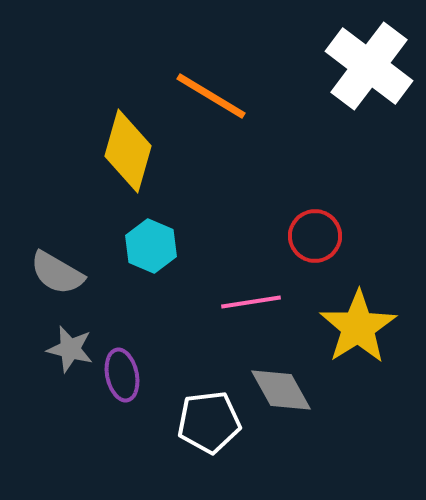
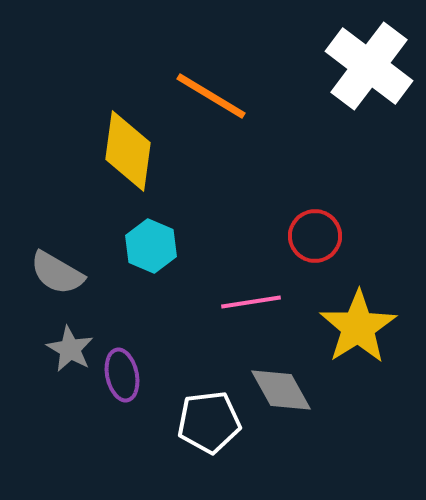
yellow diamond: rotated 8 degrees counterclockwise
gray star: rotated 15 degrees clockwise
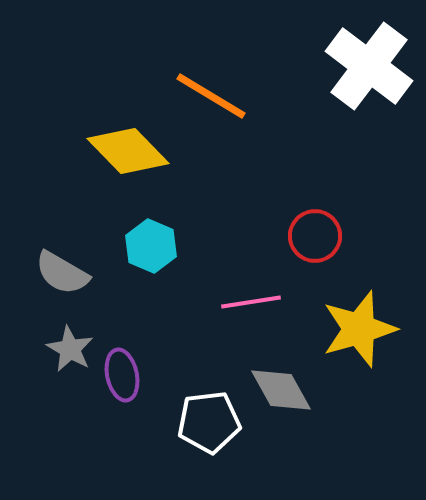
yellow diamond: rotated 52 degrees counterclockwise
gray semicircle: moved 5 px right
yellow star: moved 1 px right, 2 px down; rotated 16 degrees clockwise
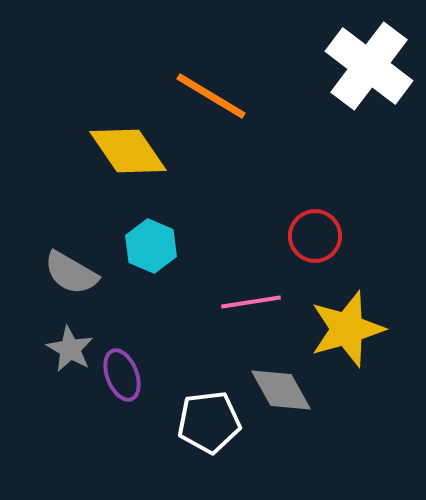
yellow diamond: rotated 10 degrees clockwise
gray semicircle: moved 9 px right
yellow star: moved 12 px left
purple ellipse: rotated 9 degrees counterclockwise
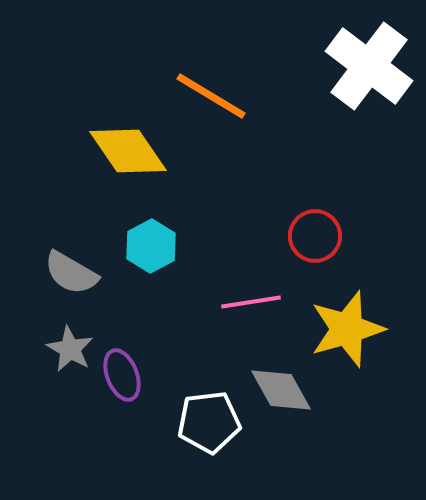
cyan hexagon: rotated 9 degrees clockwise
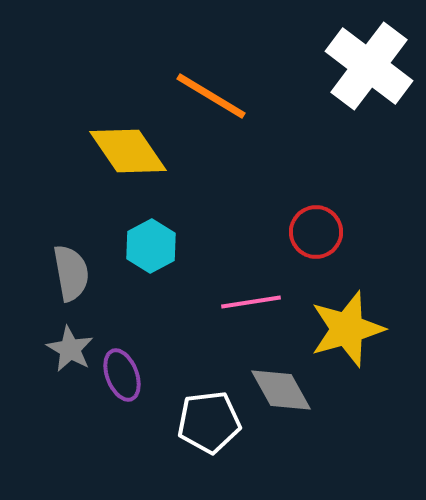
red circle: moved 1 px right, 4 px up
gray semicircle: rotated 130 degrees counterclockwise
